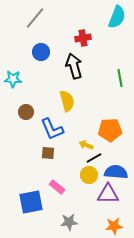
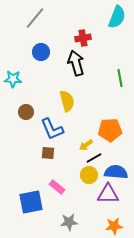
black arrow: moved 2 px right, 3 px up
yellow arrow: rotated 56 degrees counterclockwise
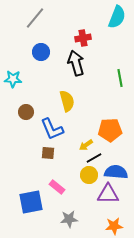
gray star: moved 3 px up
